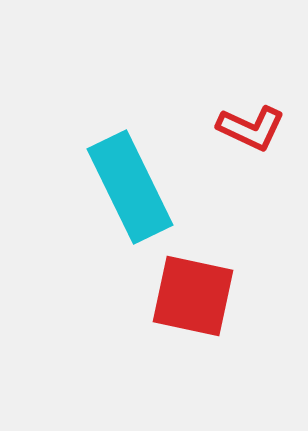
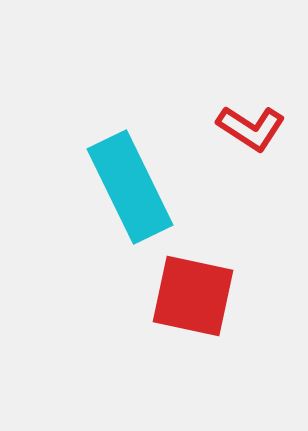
red L-shape: rotated 8 degrees clockwise
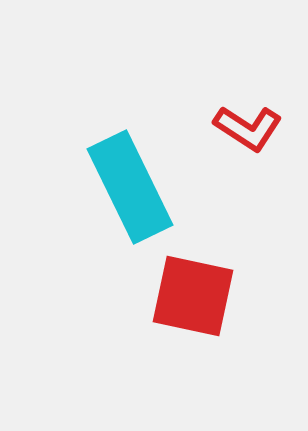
red L-shape: moved 3 px left
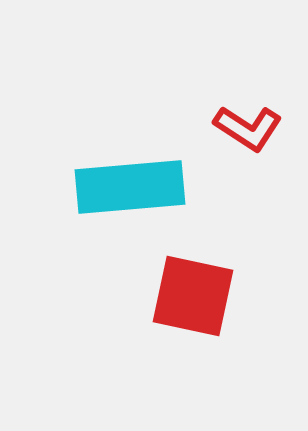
cyan rectangle: rotated 69 degrees counterclockwise
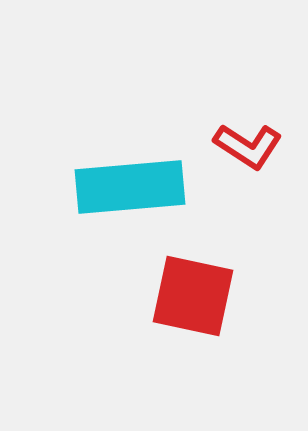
red L-shape: moved 18 px down
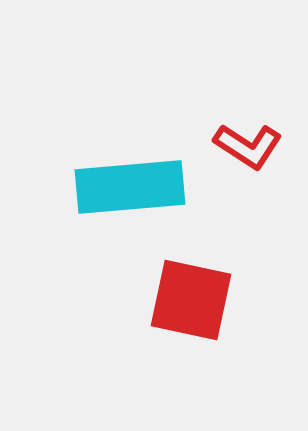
red square: moved 2 px left, 4 px down
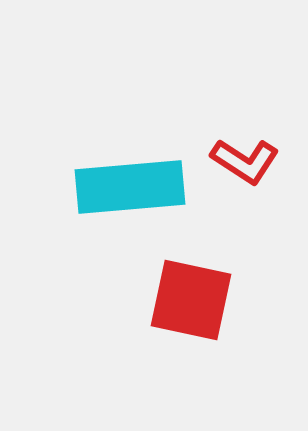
red L-shape: moved 3 px left, 15 px down
